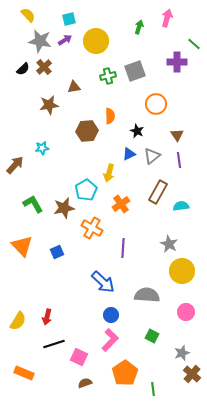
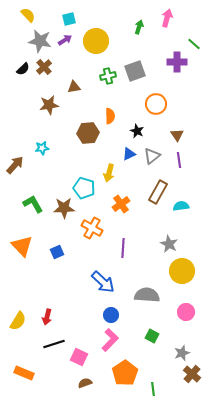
brown hexagon at (87, 131): moved 1 px right, 2 px down
cyan pentagon at (86, 190): moved 2 px left, 2 px up; rotated 25 degrees counterclockwise
brown star at (64, 208): rotated 10 degrees clockwise
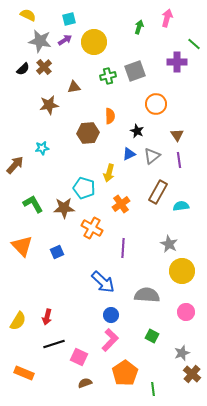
yellow semicircle at (28, 15): rotated 21 degrees counterclockwise
yellow circle at (96, 41): moved 2 px left, 1 px down
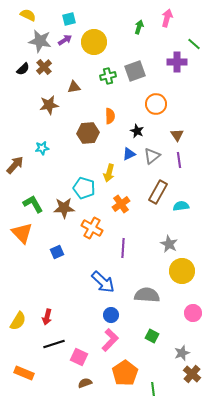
orange triangle at (22, 246): moved 13 px up
pink circle at (186, 312): moved 7 px right, 1 px down
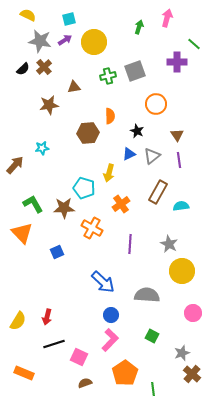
purple line at (123, 248): moved 7 px right, 4 px up
